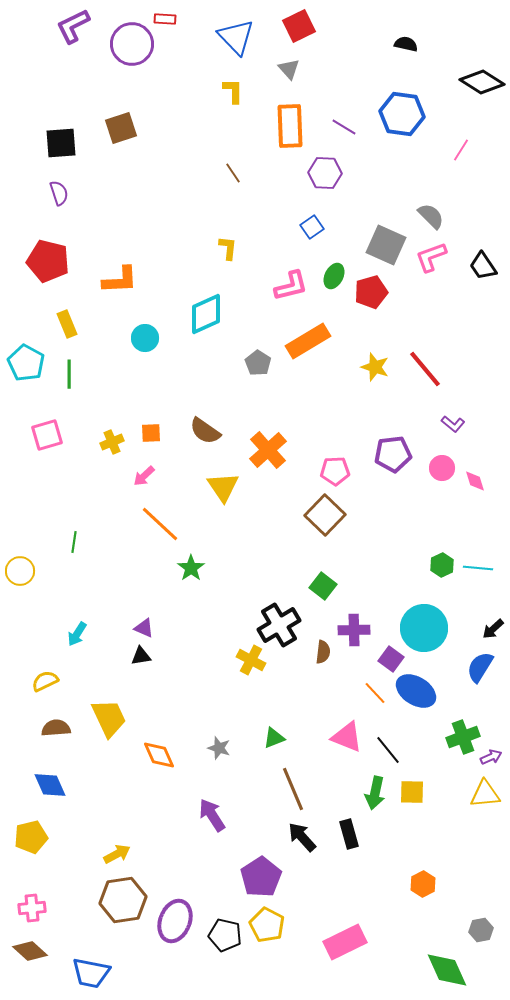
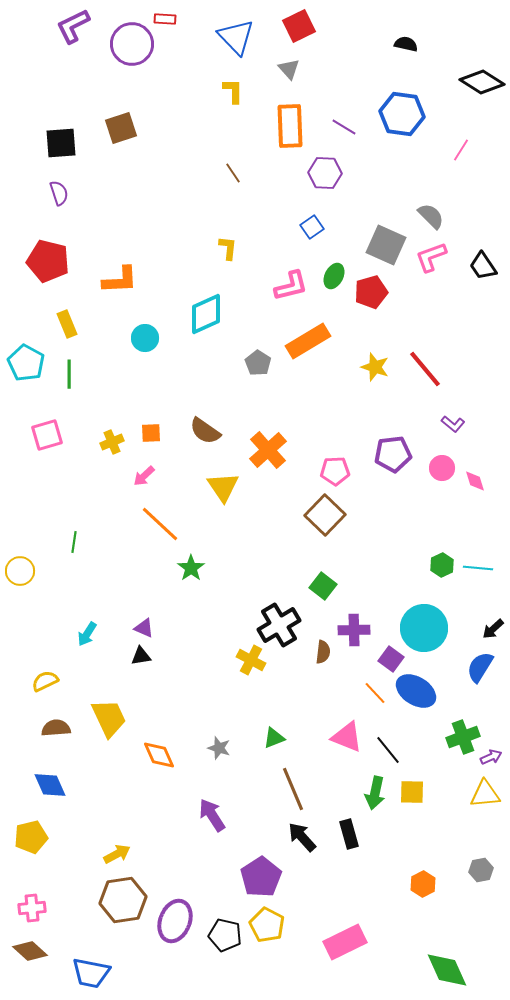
cyan arrow at (77, 634): moved 10 px right
gray hexagon at (481, 930): moved 60 px up
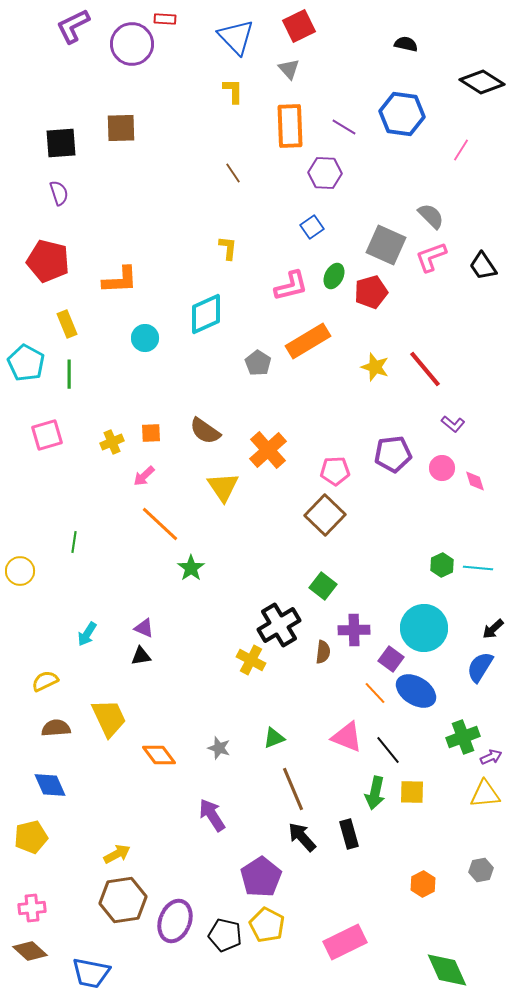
brown square at (121, 128): rotated 16 degrees clockwise
orange diamond at (159, 755): rotated 12 degrees counterclockwise
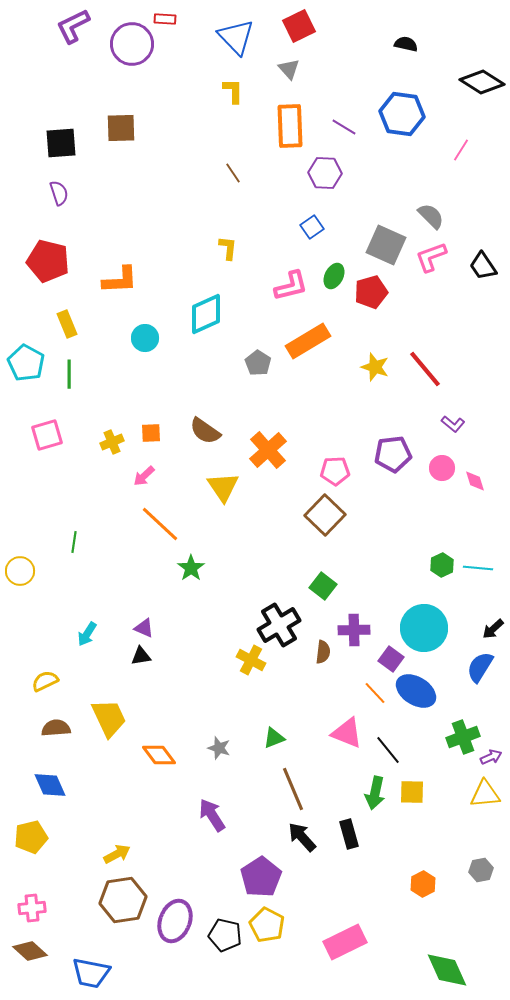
pink triangle at (347, 737): moved 4 px up
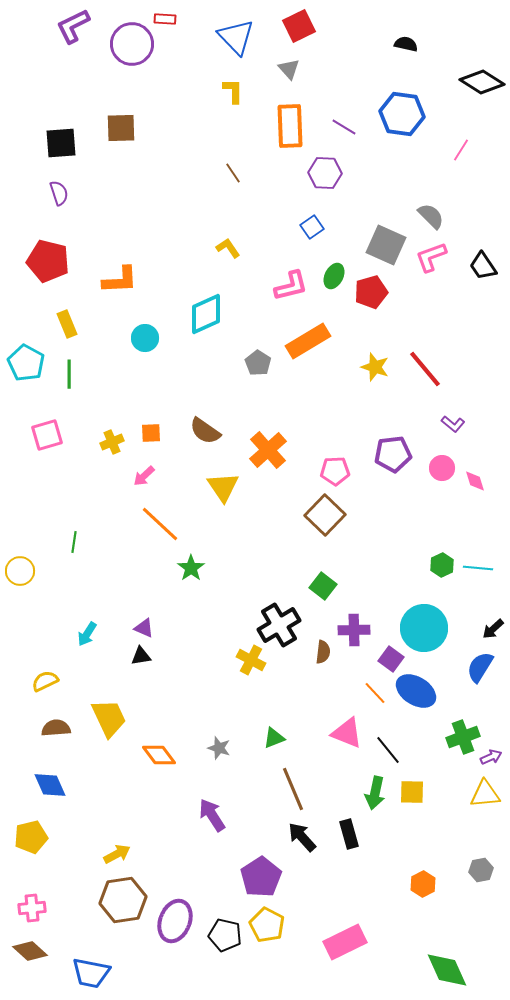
yellow L-shape at (228, 248): rotated 40 degrees counterclockwise
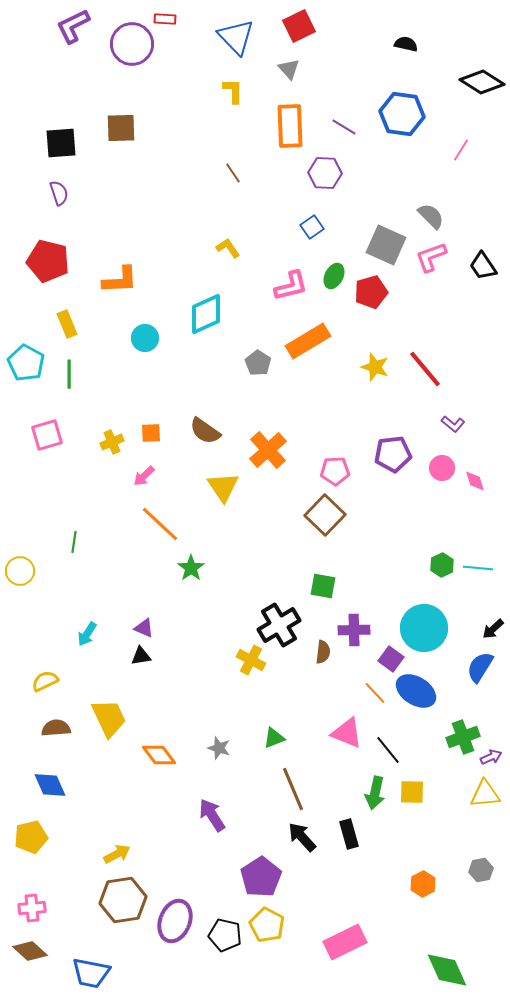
green square at (323, 586): rotated 28 degrees counterclockwise
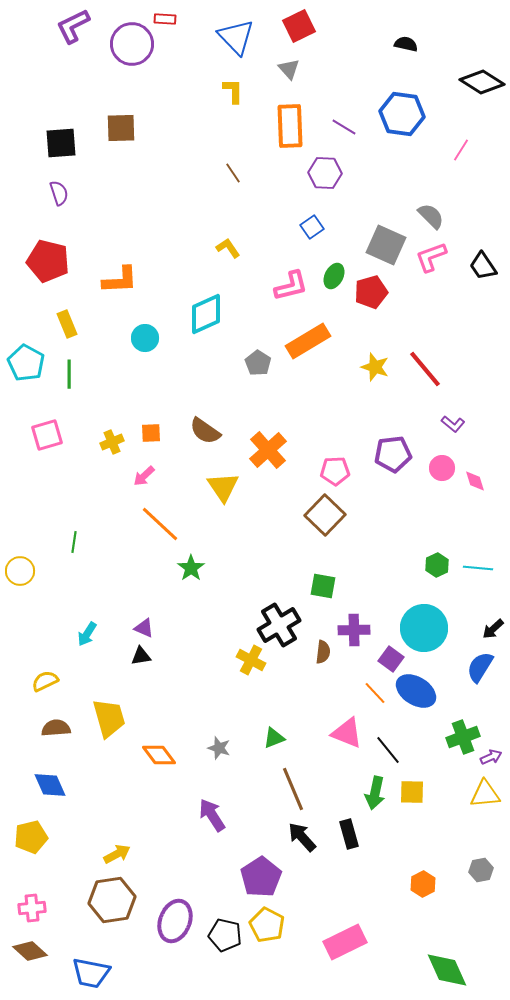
green hexagon at (442, 565): moved 5 px left
yellow trapezoid at (109, 718): rotated 9 degrees clockwise
brown hexagon at (123, 900): moved 11 px left
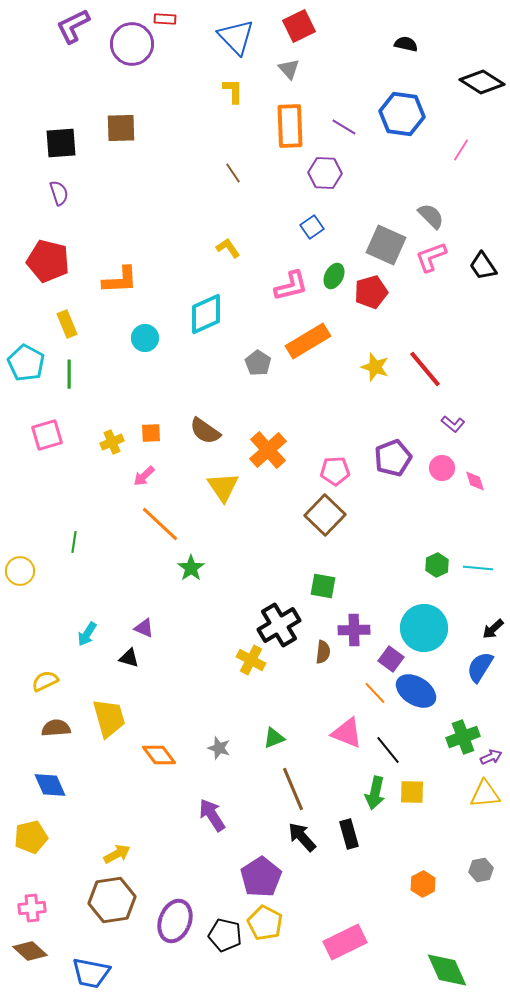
purple pentagon at (393, 454): moved 4 px down; rotated 15 degrees counterclockwise
black triangle at (141, 656): moved 12 px left, 2 px down; rotated 25 degrees clockwise
yellow pentagon at (267, 925): moved 2 px left, 2 px up
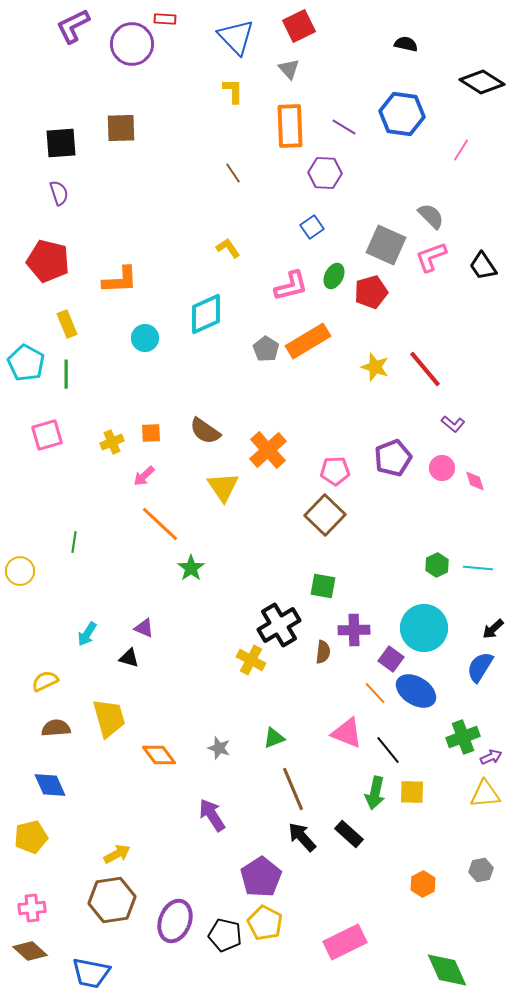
gray pentagon at (258, 363): moved 8 px right, 14 px up
green line at (69, 374): moved 3 px left
black rectangle at (349, 834): rotated 32 degrees counterclockwise
